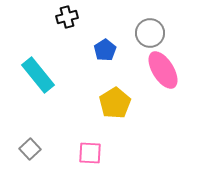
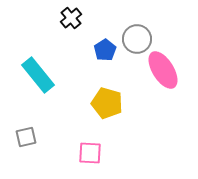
black cross: moved 4 px right, 1 px down; rotated 25 degrees counterclockwise
gray circle: moved 13 px left, 6 px down
yellow pentagon: moved 8 px left; rotated 24 degrees counterclockwise
gray square: moved 4 px left, 12 px up; rotated 30 degrees clockwise
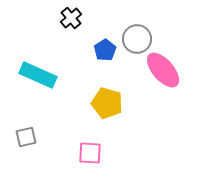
pink ellipse: rotated 9 degrees counterclockwise
cyan rectangle: rotated 27 degrees counterclockwise
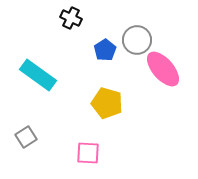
black cross: rotated 25 degrees counterclockwise
gray circle: moved 1 px down
pink ellipse: moved 1 px up
cyan rectangle: rotated 12 degrees clockwise
gray square: rotated 20 degrees counterclockwise
pink square: moved 2 px left
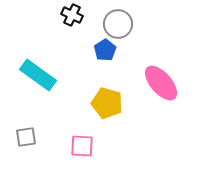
black cross: moved 1 px right, 3 px up
gray circle: moved 19 px left, 16 px up
pink ellipse: moved 2 px left, 14 px down
gray square: rotated 25 degrees clockwise
pink square: moved 6 px left, 7 px up
